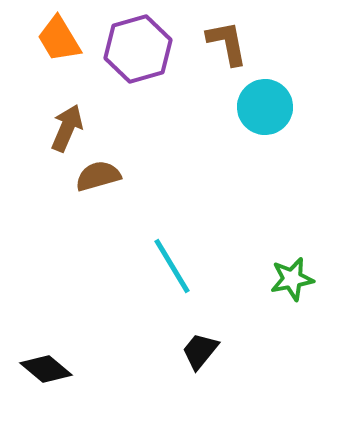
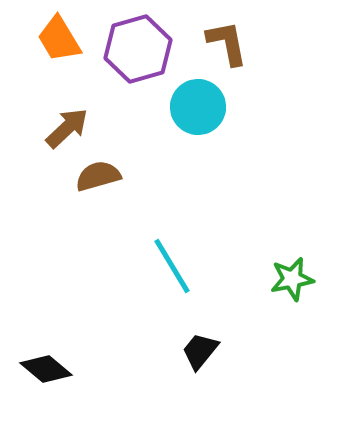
cyan circle: moved 67 px left
brown arrow: rotated 24 degrees clockwise
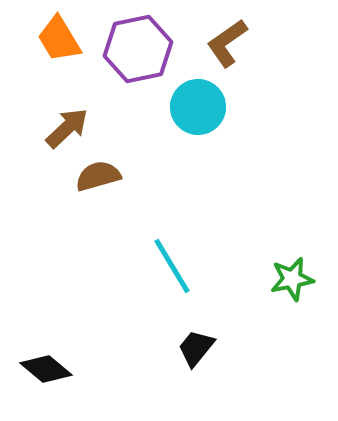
brown L-shape: rotated 114 degrees counterclockwise
purple hexagon: rotated 4 degrees clockwise
black trapezoid: moved 4 px left, 3 px up
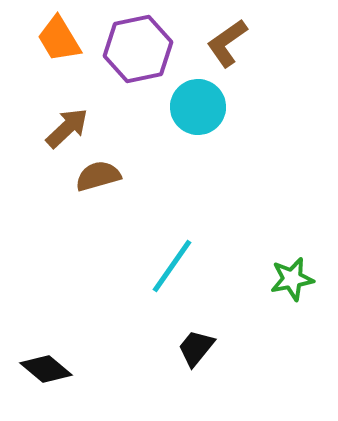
cyan line: rotated 66 degrees clockwise
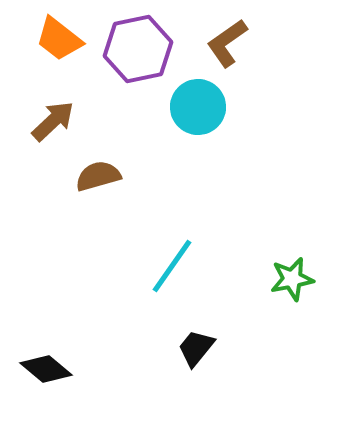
orange trapezoid: rotated 21 degrees counterclockwise
brown arrow: moved 14 px left, 7 px up
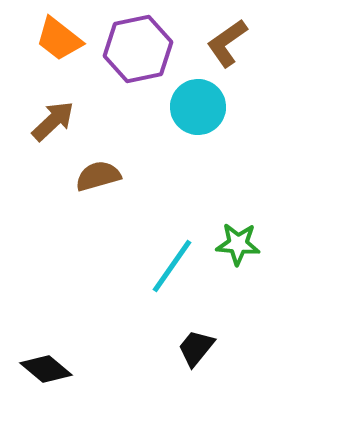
green star: moved 54 px left, 35 px up; rotated 15 degrees clockwise
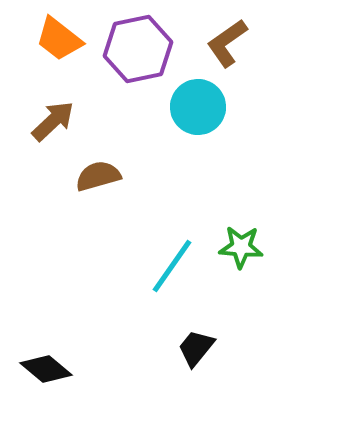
green star: moved 3 px right, 3 px down
